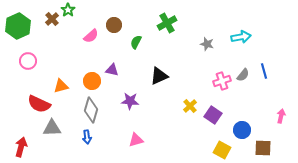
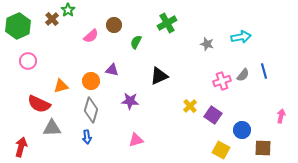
orange circle: moved 1 px left
yellow square: moved 1 px left
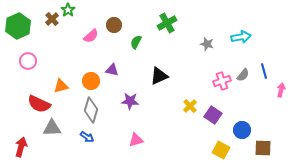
pink arrow: moved 26 px up
blue arrow: rotated 48 degrees counterclockwise
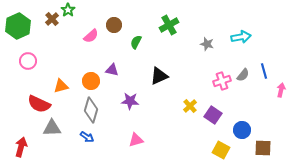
green cross: moved 2 px right, 2 px down
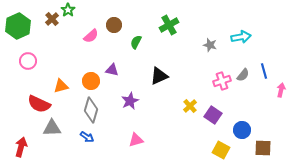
gray star: moved 3 px right, 1 px down
purple star: rotated 30 degrees counterclockwise
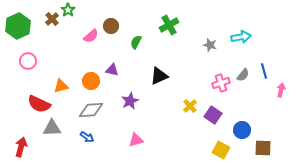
brown circle: moved 3 px left, 1 px down
pink cross: moved 1 px left, 2 px down
gray diamond: rotated 70 degrees clockwise
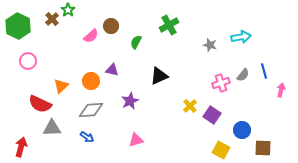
green hexagon: rotated 10 degrees counterclockwise
orange triangle: rotated 28 degrees counterclockwise
red semicircle: moved 1 px right
purple square: moved 1 px left
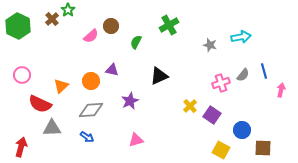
pink circle: moved 6 px left, 14 px down
